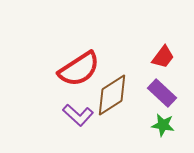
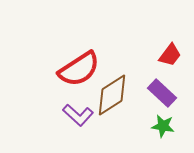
red trapezoid: moved 7 px right, 2 px up
green star: moved 1 px down
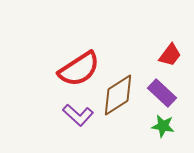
brown diamond: moved 6 px right
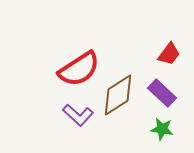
red trapezoid: moved 1 px left, 1 px up
green star: moved 1 px left, 3 px down
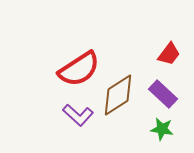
purple rectangle: moved 1 px right, 1 px down
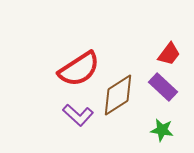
purple rectangle: moved 7 px up
green star: moved 1 px down
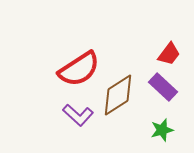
green star: rotated 25 degrees counterclockwise
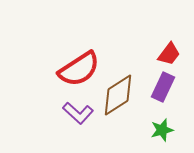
purple rectangle: rotated 72 degrees clockwise
purple L-shape: moved 2 px up
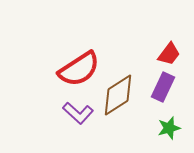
green star: moved 7 px right, 2 px up
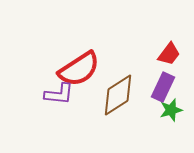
purple L-shape: moved 19 px left, 19 px up; rotated 36 degrees counterclockwise
green star: moved 2 px right, 18 px up
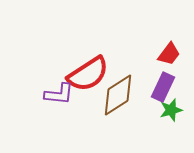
red semicircle: moved 9 px right, 5 px down
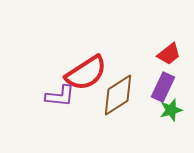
red trapezoid: rotated 15 degrees clockwise
red semicircle: moved 2 px left, 1 px up
purple L-shape: moved 1 px right, 2 px down
